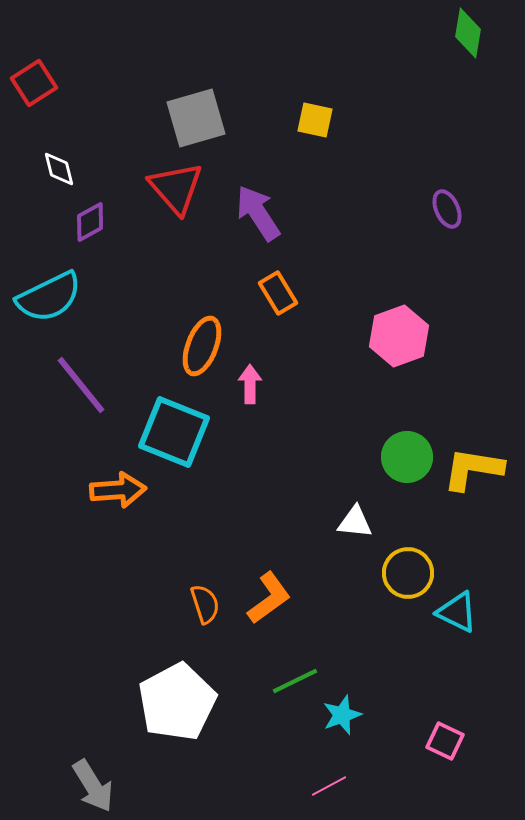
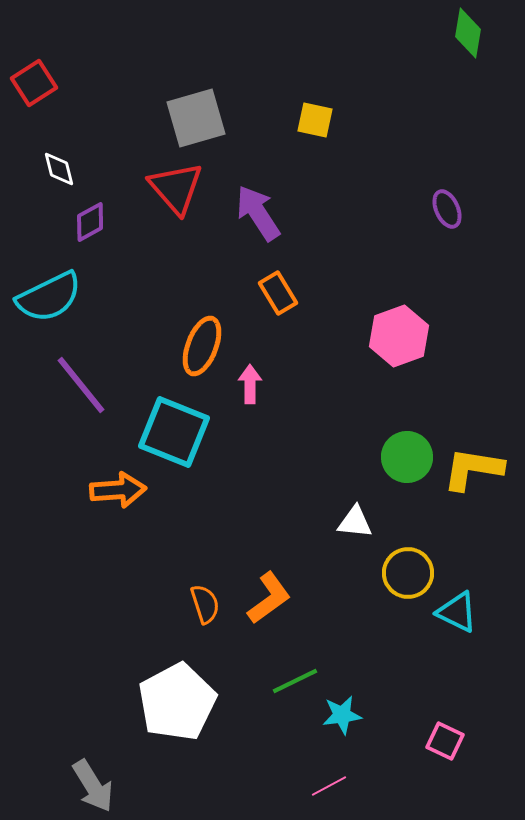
cyan star: rotated 12 degrees clockwise
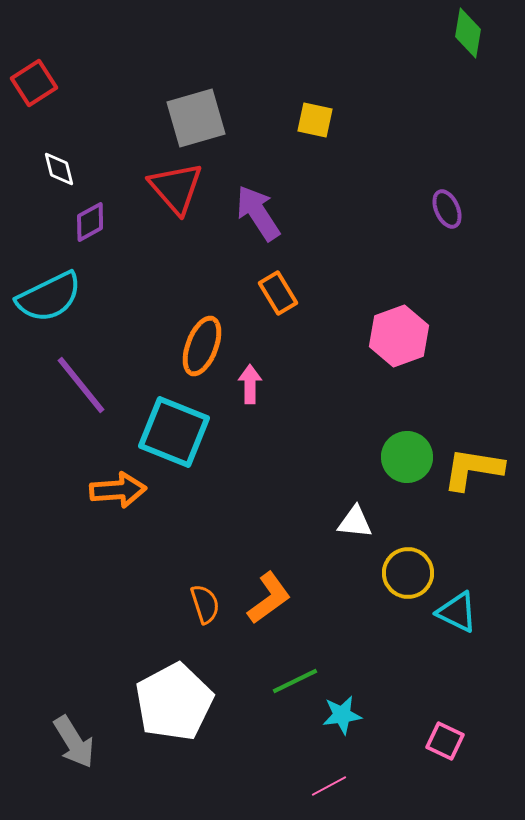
white pentagon: moved 3 px left
gray arrow: moved 19 px left, 44 px up
